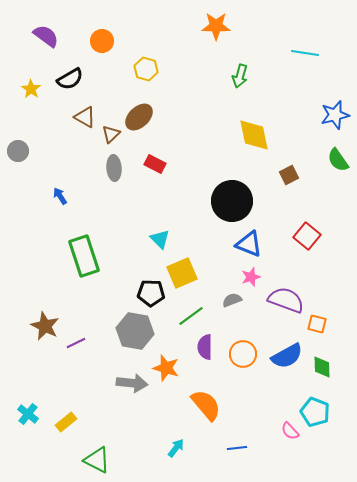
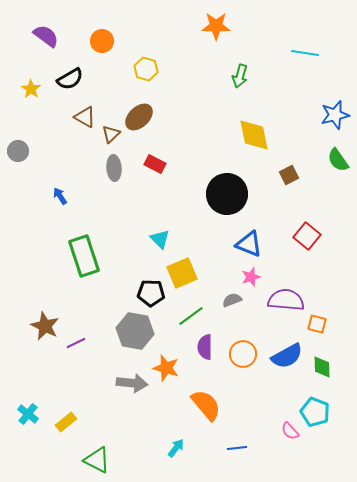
black circle at (232, 201): moved 5 px left, 7 px up
purple semicircle at (286, 300): rotated 15 degrees counterclockwise
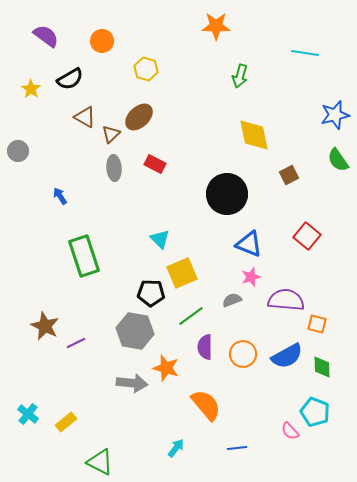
green triangle at (97, 460): moved 3 px right, 2 px down
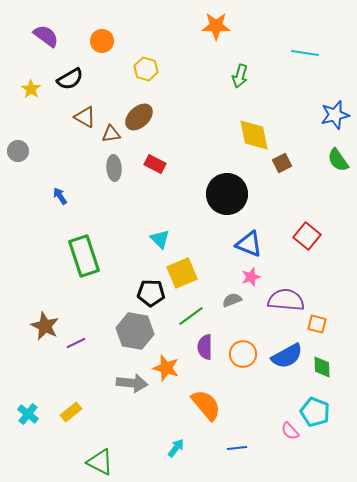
brown triangle at (111, 134): rotated 36 degrees clockwise
brown square at (289, 175): moved 7 px left, 12 px up
yellow rectangle at (66, 422): moved 5 px right, 10 px up
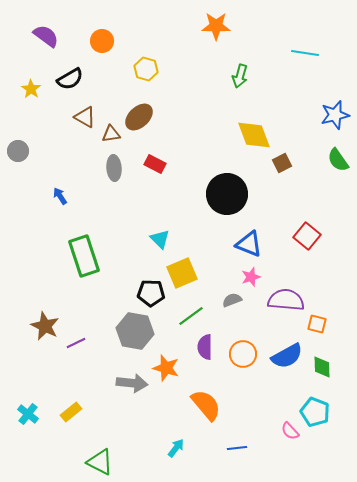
yellow diamond at (254, 135): rotated 9 degrees counterclockwise
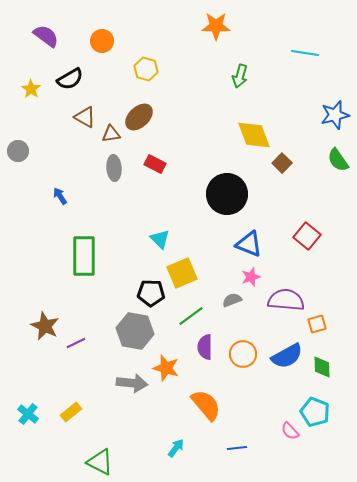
brown square at (282, 163): rotated 18 degrees counterclockwise
green rectangle at (84, 256): rotated 18 degrees clockwise
orange square at (317, 324): rotated 30 degrees counterclockwise
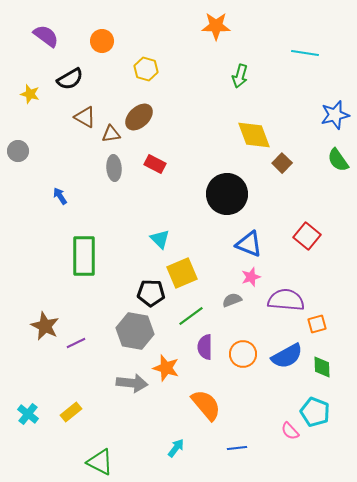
yellow star at (31, 89): moved 1 px left, 5 px down; rotated 18 degrees counterclockwise
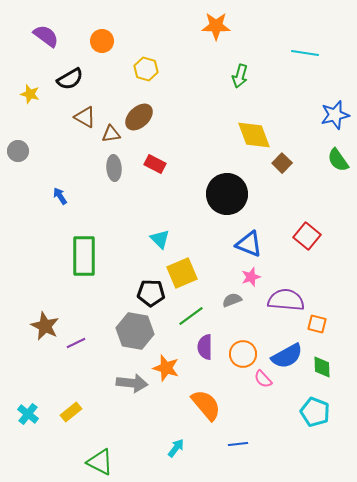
orange square at (317, 324): rotated 30 degrees clockwise
pink semicircle at (290, 431): moved 27 px left, 52 px up
blue line at (237, 448): moved 1 px right, 4 px up
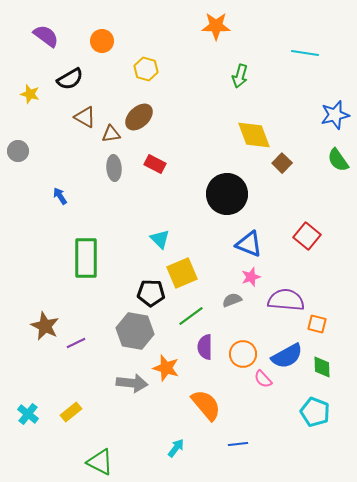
green rectangle at (84, 256): moved 2 px right, 2 px down
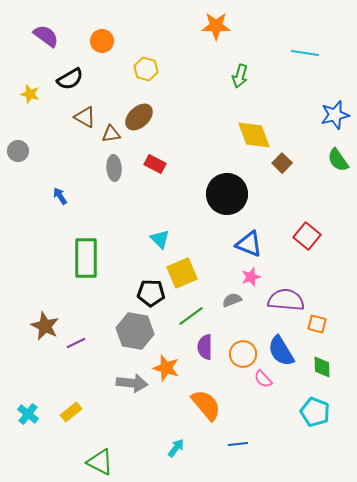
blue semicircle at (287, 356): moved 6 px left, 5 px up; rotated 88 degrees clockwise
